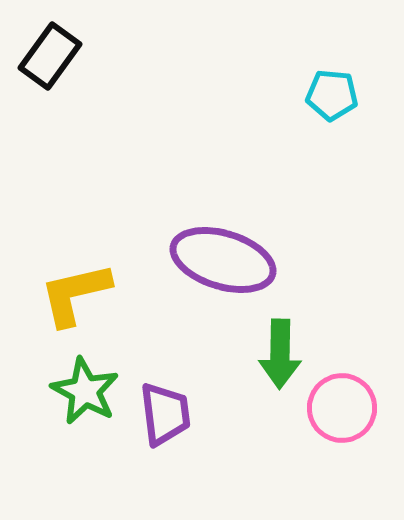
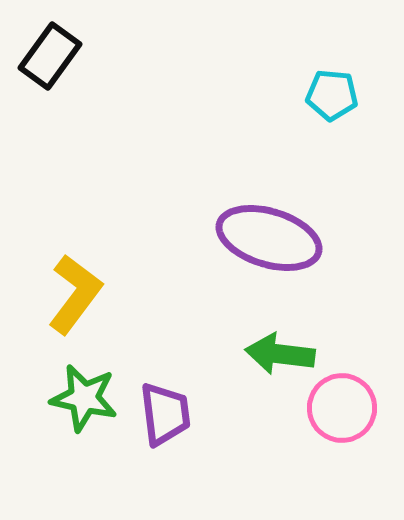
purple ellipse: moved 46 px right, 22 px up
yellow L-shape: rotated 140 degrees clockwise
green arrow: rotated 96 degrees clockwise
green star: moved 1 px left, 7 px down; rotated 16 degrees counterclockwise
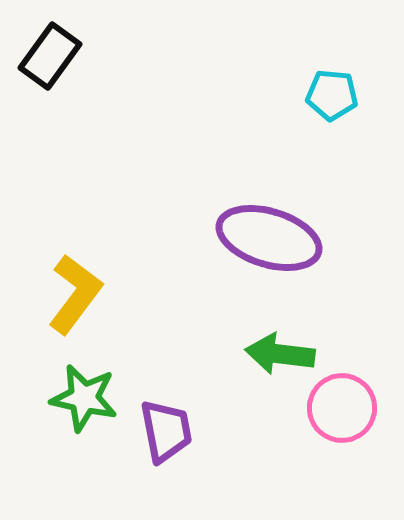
purple trapezoid: moved 1 px right, 17 px down; rotated 4 degrees counterclockwise
